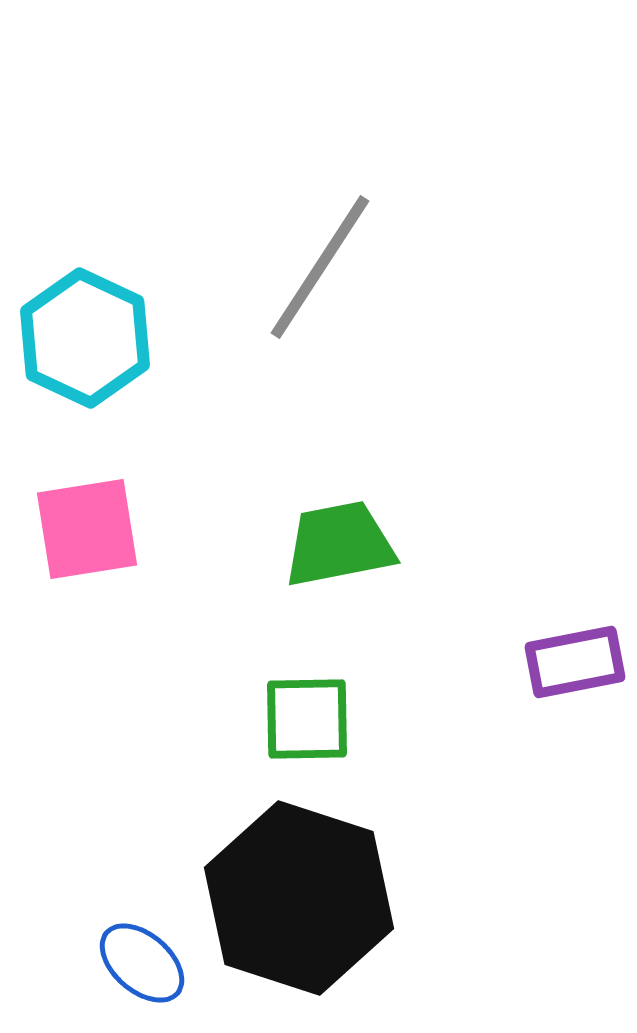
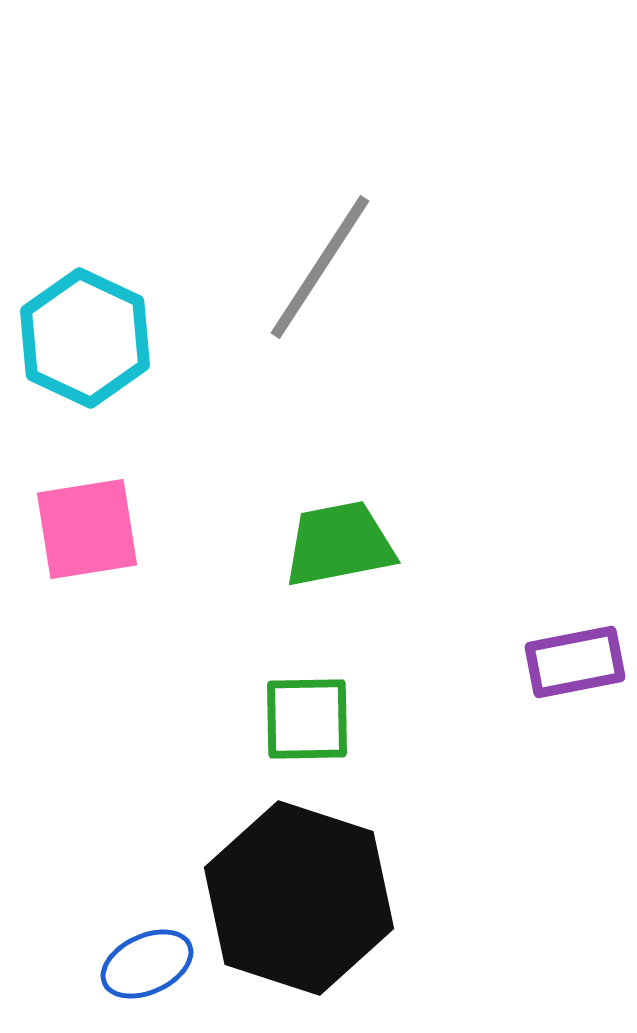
blue ellipse: moved 5 px right, 1 px down; rotated 66 degrees counterclockwise
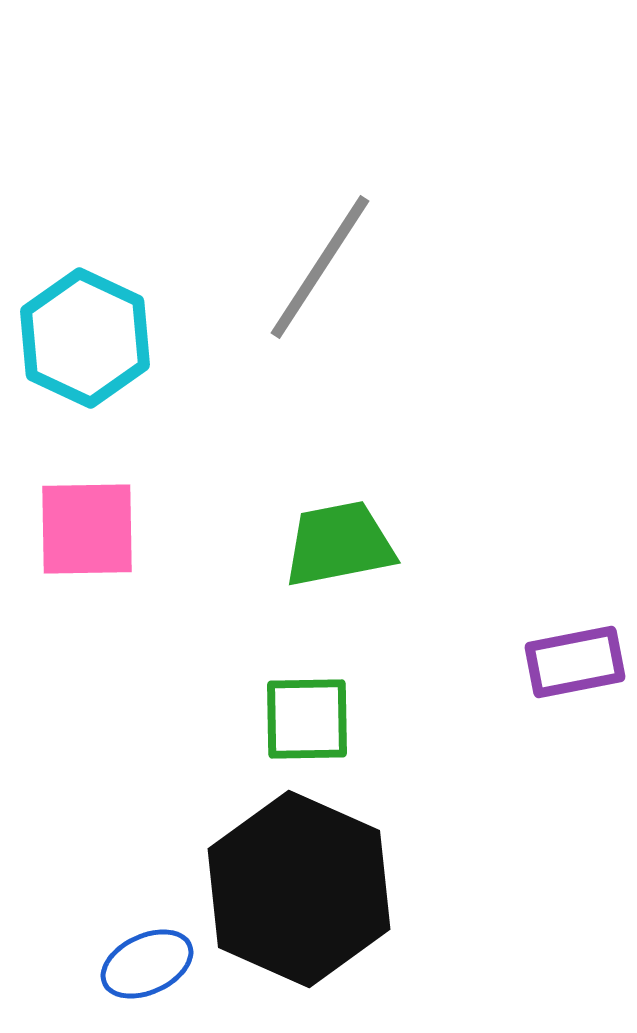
pink square: rotated 8 degrees clockwise
black hexagon: moved 9 px up; rotated 6 degrees clockwise
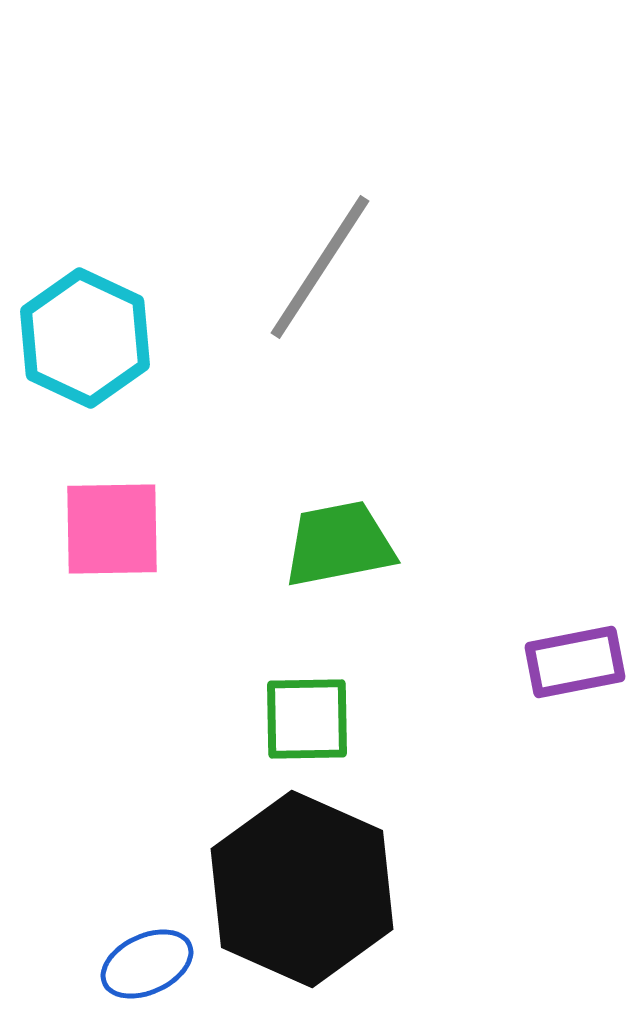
pink square: moved 25 px right
black hexagon: moved 3 px right
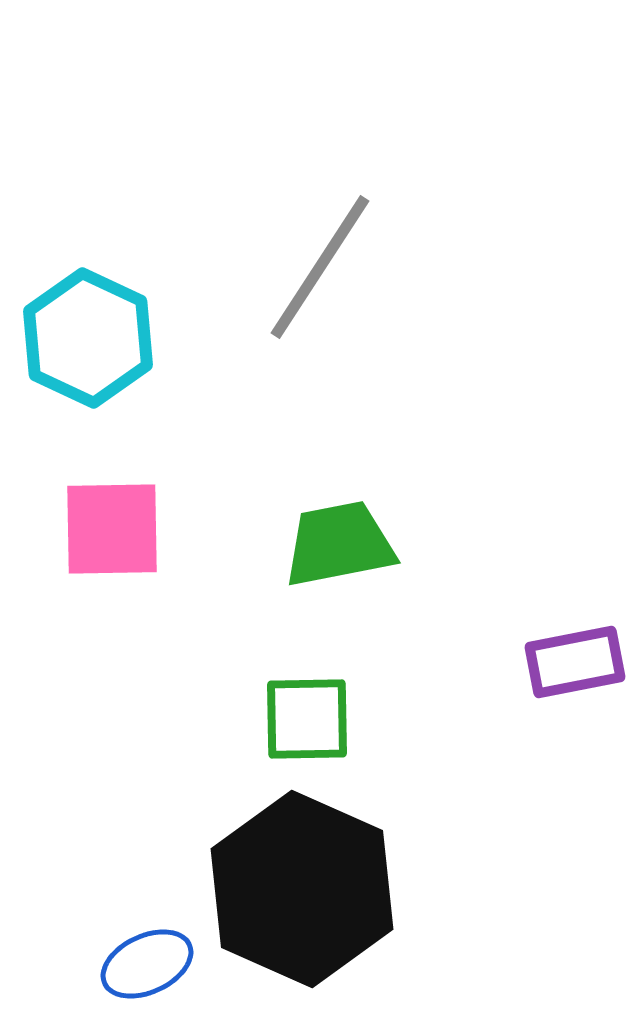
cyan hexagon: moved 3 px right
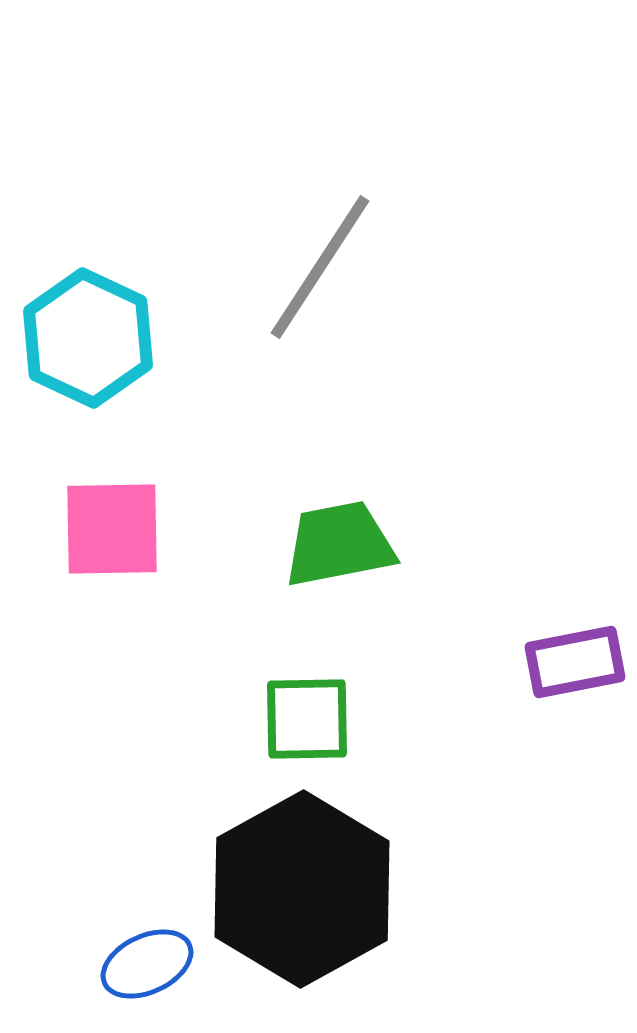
black hexagon: rotated 7 degrees clockwise
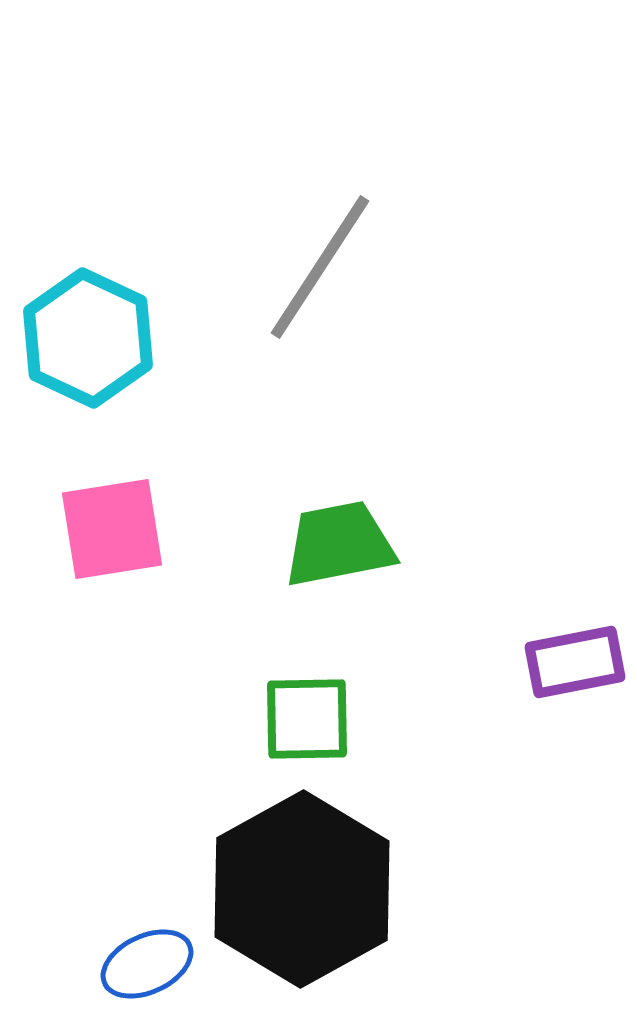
pink square: rotated 8 degrees counterclockwise
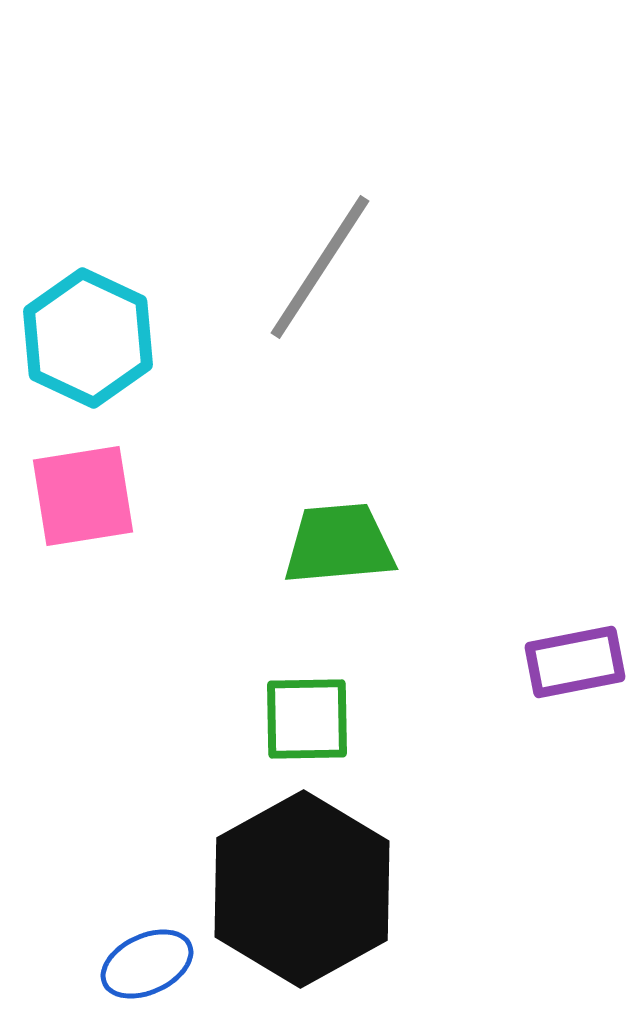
pink square: moved 29 px left, 33 px up
green trapezoid: rotated 6 degrees clockwise
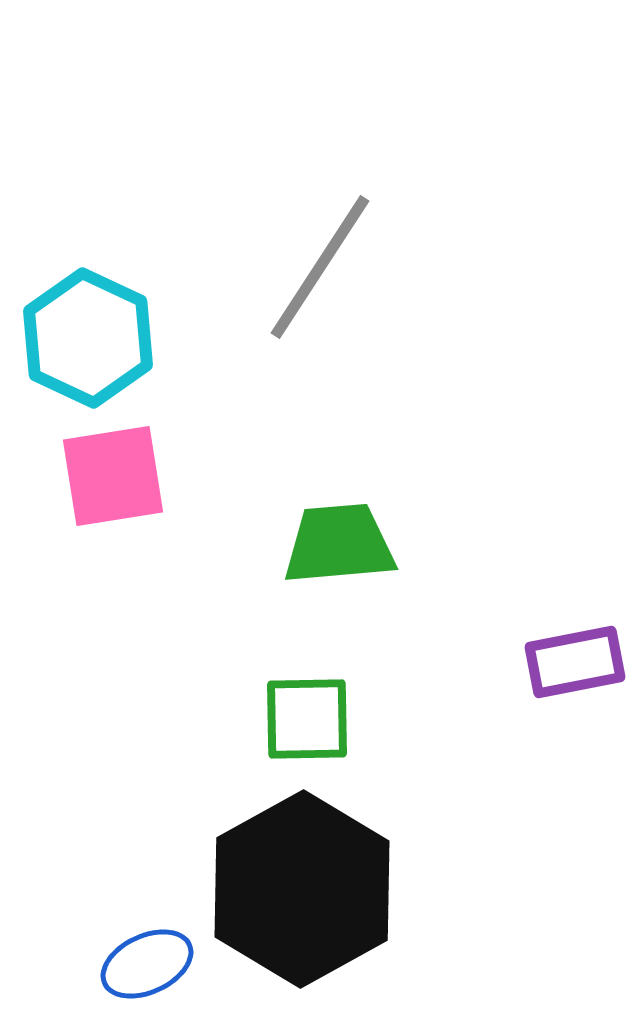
pink square: moved 30 px right, 20 px up
